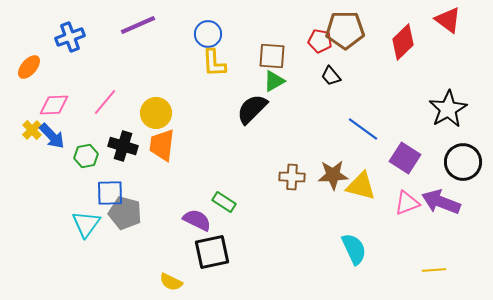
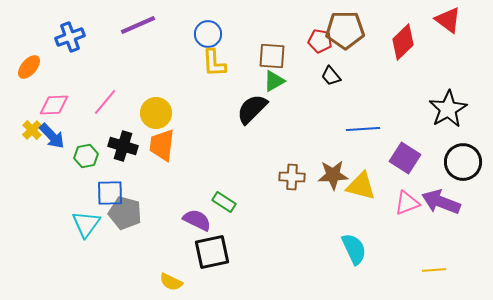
blue line: rotated 40 degrees counterclockwise
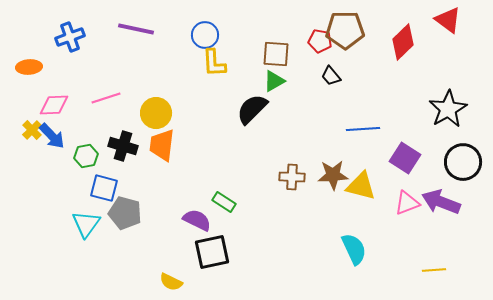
purple line: moved 2 px left, 4 px down; rotated 36 degrees clockwise
blue circle: moved 3 px left, 1 px down
brown square: moved 4 px right, 2 px up
orange ellipse: rotated 45 degrees clockwise
pink line: moved 1 px right, 4 px up; rotated 32 degrees clockwise
blue square: moved 6 px left, 5 px up; rotated 16 degrees clockwise
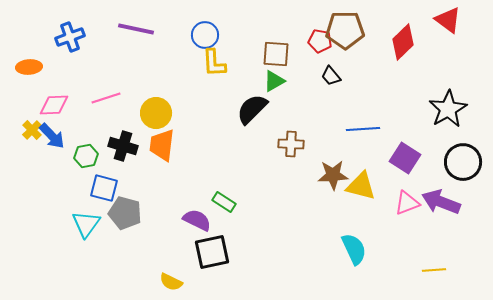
brown cross: moved 1 px left, 33 px up
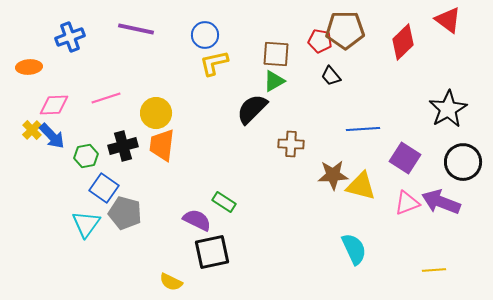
yellow L-shape: rotated 80 degrees clockwise
black cross: rotated 32 degrees counterclockwise
blue square: rotated 20 degrees clockwise
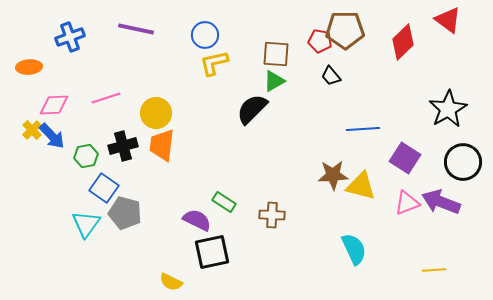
brown cross: moved 19 px left, 71 px down
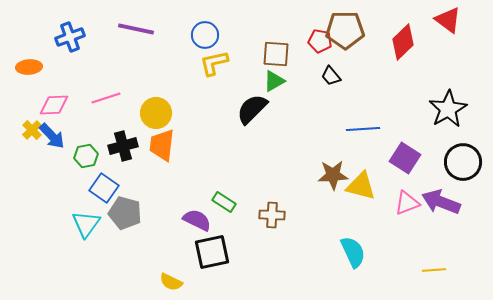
cyan semicircle: moved 1 px left, 3 px down
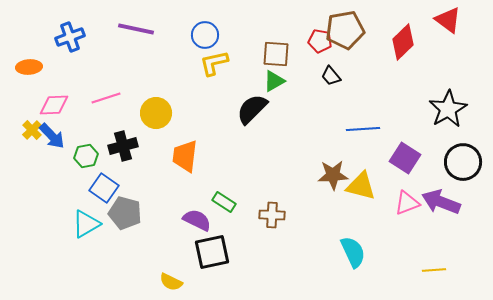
brown pentagon: rotated 9 degrees counterclockwise
orange trapezoid: moved 23 px right, 11 px down
cyan triangle: rotated 24 degrees clockwise
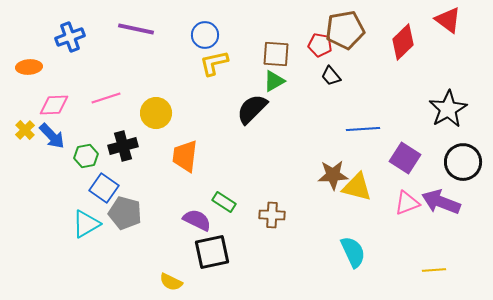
red pentagon: moved 4 px down
yellow cross: moved 7 px left
yellow triangle: moved 4 px left, 1 px down
